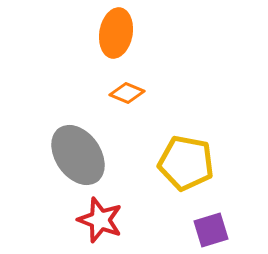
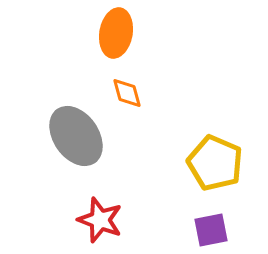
orange diamond: rotated 52 degrees clockwise
gray ellipse: moved 2 px left, 19 px up
yellow pentagon: moved 29 px right; rotated 12 degrees clockwise
purple square: rotated 6 degrees clockwise
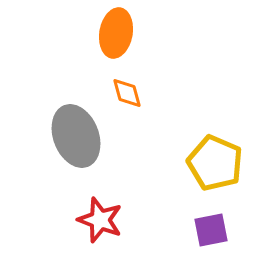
gray ellipse: rotated 14 degrees clockwise
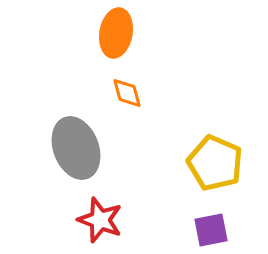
gray ellipse: moved 12 px down
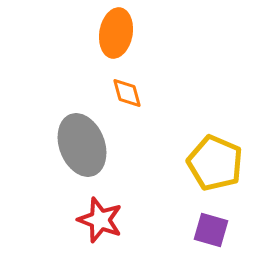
gray ellipse: moved 6 px right, 3 px up
purple square: rotated 27 degrees clockwise
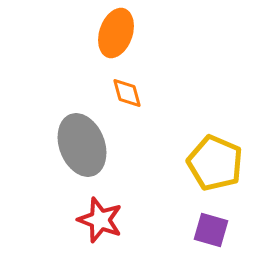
orange ellipse: rotated 9 degrees clockwise
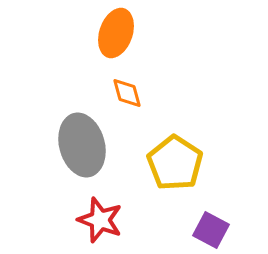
gray ellipse: rotated 6 degrees clockwise
yellow pentagon: moved 40 px left; rotated 10 degrees clockwise
purple square: rotated 12 degrees clockwise
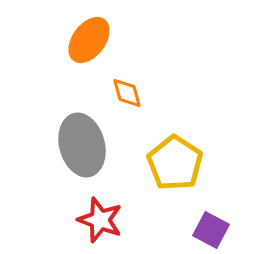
orange ellipse: moved 27 px left, 7 px down; rotated 18 degrees clockwise
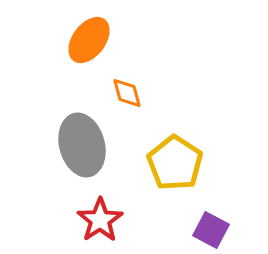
red star: rotated 18 degrees clockwise
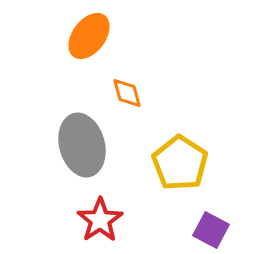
orange ellipse: moved 4 px up
yellow pentagon: moved 5 px right
